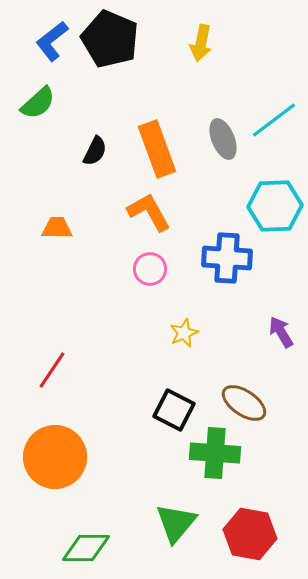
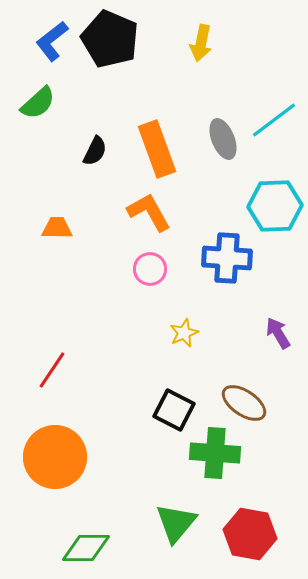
purple arrow: moved 3 px left, 1 px down
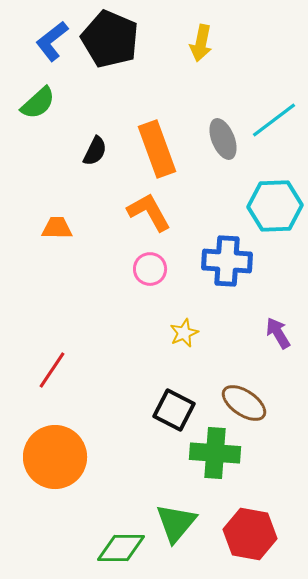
blue cross: moved 3 px down
green diamond: moved 35 px right
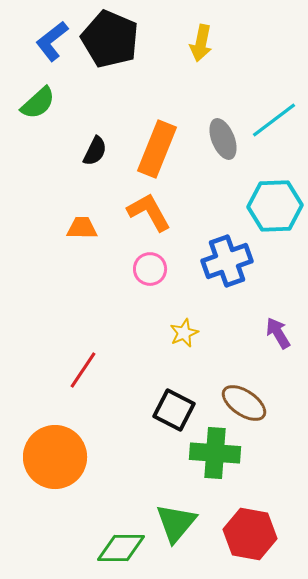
orange rectangle: rotated 42 degrees clockwise
orange trapezoid: moved 25 px right
blue cross: rotated 24 degrees counterclockwise
red line: moved 31 px right
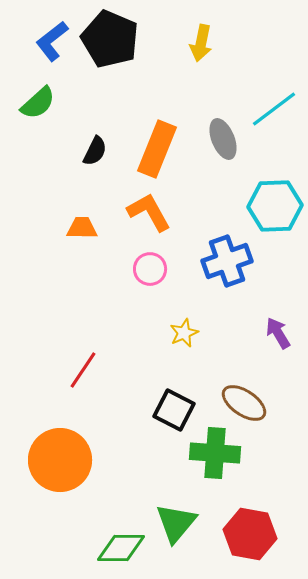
cyan line: moved 11 px up
orange circle: moved 5 px right, 3 px down
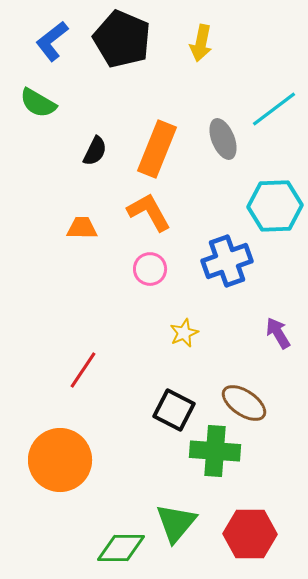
black pentagon: moved 12 px right
green semicircle: rotated 72 degrees clockwise
green cross: moved 2 px up
red hexagon: rotated 9 degrees counterclockwise
